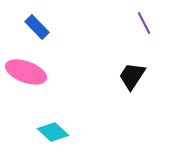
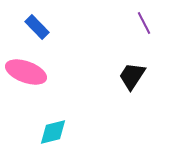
cyan diamond: rotated 56 degrees counterclockwise
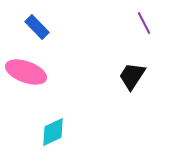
cyan diamond: rotated 12 degrees counterclockwise
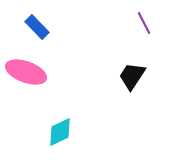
cyan diamond: moved 7 px right
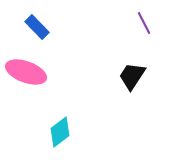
cyan diamond: rotated 12 degrees counterclockwise
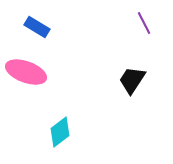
blue rectangle: rotated 15 degrees counterclockwise
black trapezoid: moved 4 px down
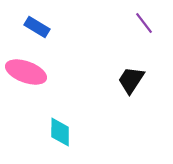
purple line: rotated 10 degrees counterclockwise
black trapezoid: moved 1 px left
cyan diamond: rotated 52 degrees counterclockwise
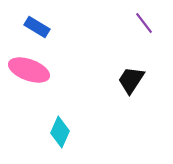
pink ellipse: moved 3 px right, 2 px up
cyan diamond: rotated 24 degrees clockwise
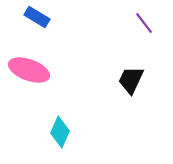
blue rectangle: moved 10 px up
black trapezoid: rotated 8 degrees counterclockwise
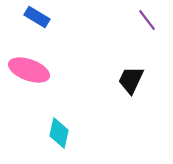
purple line: moved 3 px right, 3 px up
cyan diamond: moved 1 px left, 1 px down; rotated 12 degrees counterclockwise
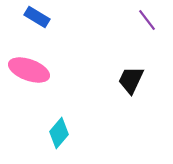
cyan diamond: rotated 28 degrees clockwise
